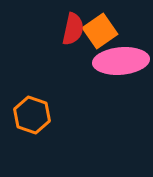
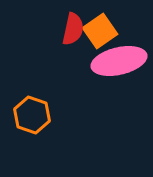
pink ellipse: moved 2 px left; rotated 8 degrees counterclockwise
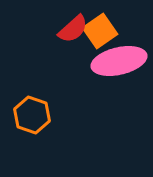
red semicircle: rotated 36 degrees clockwise
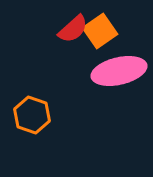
pink ellipse: moved 10 px down
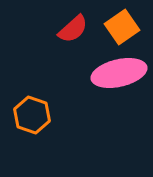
orange square: moved 22 px right, 4 px up
pink ellipse: moved 2 px down
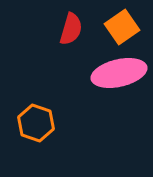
red semicircle: moved 2 px left; rotated 32 degrees counterclockwise
orange hexagon: moved 4 px right, 8 px down
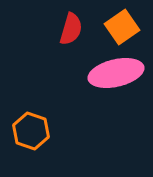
pink ellipse: moved 3 px left
orange hexagon: moved 5 px left, 8 px down
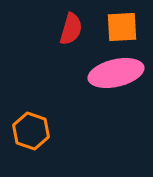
orange square: rotated 32 degrees clockwise
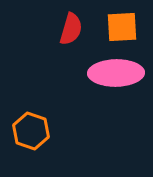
pink ellipse: rotated 12 degrees clockwise
